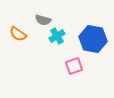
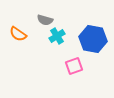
gray semicircle: moved 2 px right
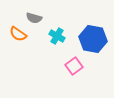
gray semicircle: moved 11 px left, 2 px up
cyan cross: rotated 28 degrees counterclockwise
pink square: rotated 18 degrees counterclockwise
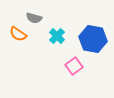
cyan cross: rotated 14 degrees clockwise
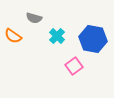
orange semicircle: moved 5 px left, 2 px down
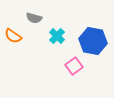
blue hexagon: moved 2 px down
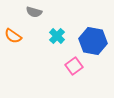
gray semicircle: moved 6 px up
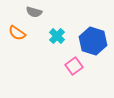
orange semicircle: moved 4 px right, 3 px up
blue hexagon: rotated 8 degrees clockwise
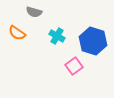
cyan cross: rotated 14 degrees counterclockwise
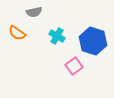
gray semicircle: rotated 28 degrees counterclockwise
